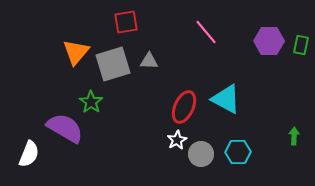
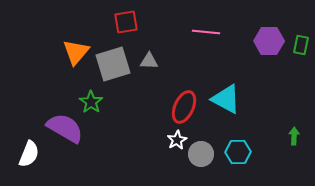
pink line: rotated 44 degrees counterclockwise
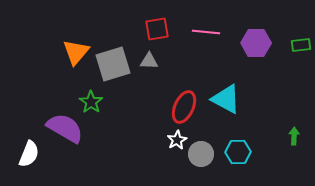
red square: moved 31 px right, 7 px down
purple hexagon: moved 13 px left, 2 px down
green rectangle: rotated 72 degrees clockwise
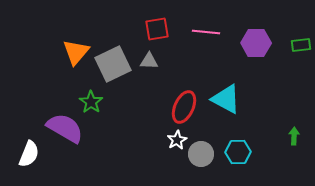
gray square: rotated 9 degrees counterclockwise
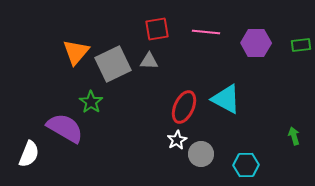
green arrow: rotated 18 degrees counterclockwise
cyan hexagon: moved 8 px right, 13 px down
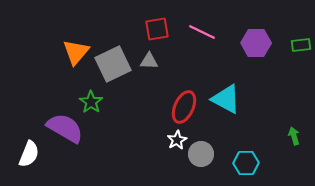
pink line: moved 4 px left; rotated 20 degrees clockwise
cyan hexagon: moved 2 px up
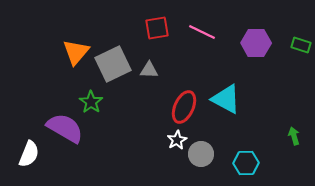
red square: moved 1 px up
green rectangle: rotated 24 degrees clockwise
gray triangle: moved 9 px down
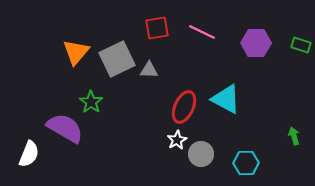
gray square: moved 4 px right, 5 px up
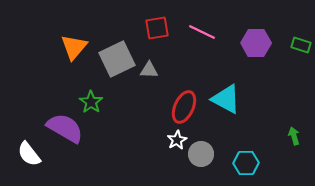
orange triangle: moved 2 px left, 5 px up
white semicircle: rotated 120 degrees clockwise
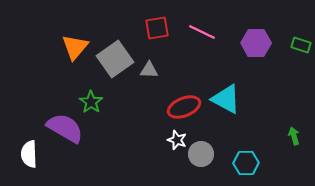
orange triangle: moved 1 px right
gray square: moved 2 px left; rotated 9 degrees counterclockwise
red ellipse: rotated 44 degrees clockwise
white star: rotated 24 degrees counterclockwise
white semicircle: rotated 36 degrees clockwise
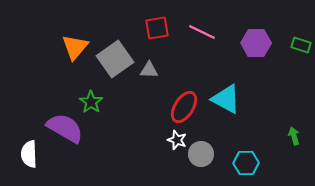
red ellipse: rotated 36 degrees counterclockwise
